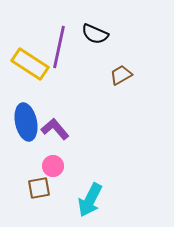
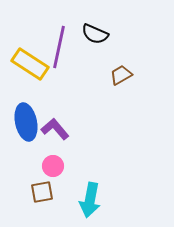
brown square: moved 3 px right, 4 px down
cyan arrow: rotated 16 degrees counterclockwise
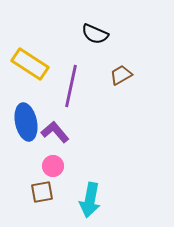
purple line: moved 12 px right, 39 px down
purple L-shape: moved 3 px down
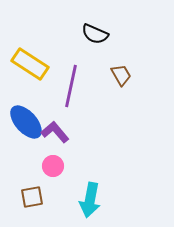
brown trapezoid: rotated 90 degrees clockwise
blue ellipse: rotated 30 degrees counterclockwise
brown square: moved 10 px left, 5 px down
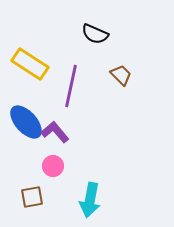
brown trapezoid: rotated 15 degrees counterclockwise
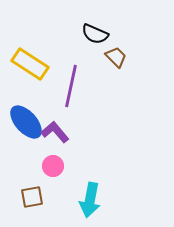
brown trapezoid: moved 5 px left, 18 px up
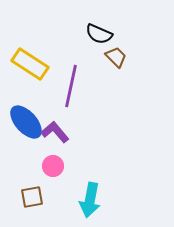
black semicircle: moved 4 px right
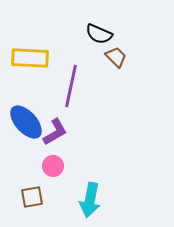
yellow rectangle: moved 6 px up; rotated 30 degrees counterclockwise
purple L-shape: rotated 100 degrees clockwise
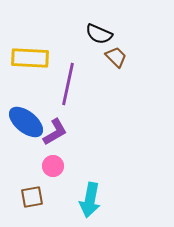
purple line: moved 3 px left, 2 px up
blue ellipse: rotated 9 degrees counterclockwise
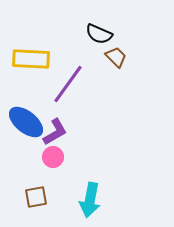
yellow rectangle: moved 1 px right, 1 px down
purple line: rotated 24 degrees clockwise
pink circle: moved 9 px up
brown square: moved 4 px right
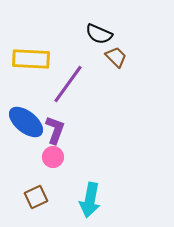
purple L-shape: moved 2 px up; rotated 40 degrees counterclockwise
brown square: rotated 15 degrees counterclockwise
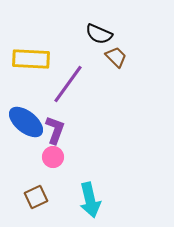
cyan arrow: rotated 24 degrees counterclockwise
